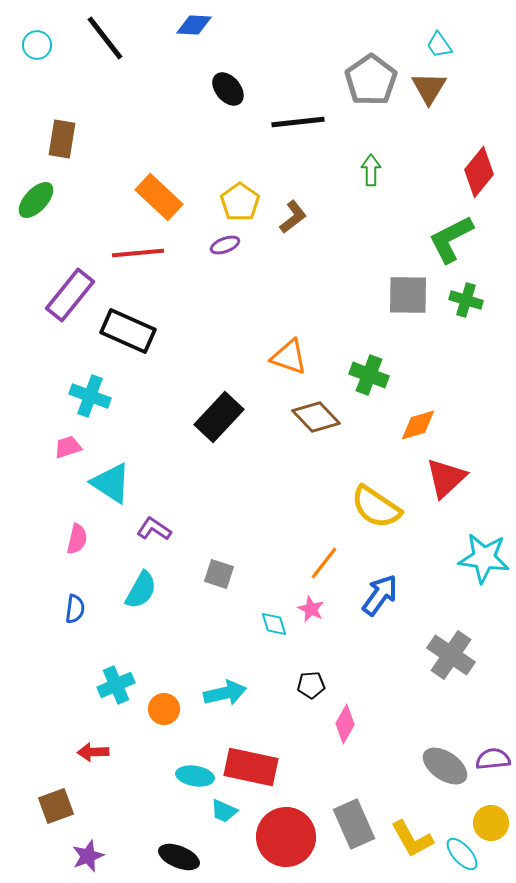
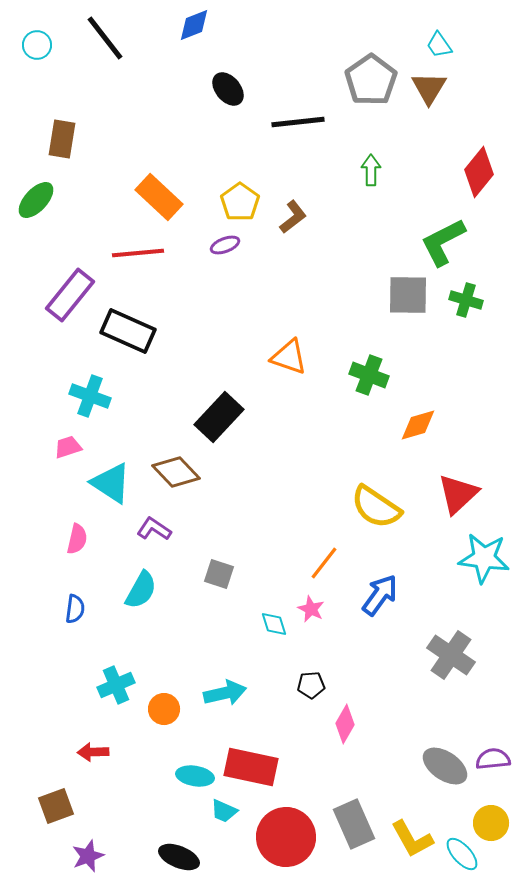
blue diamond at (194, 25): rotated 24 degrees counterclockwise
green L-shape at (451, 239): moved 8 px left, 3 px down
brown diamond at (316, 417): moved 140 px left, 55 px down
red triangle at (446, 478): moved 12 px right, 16 px down
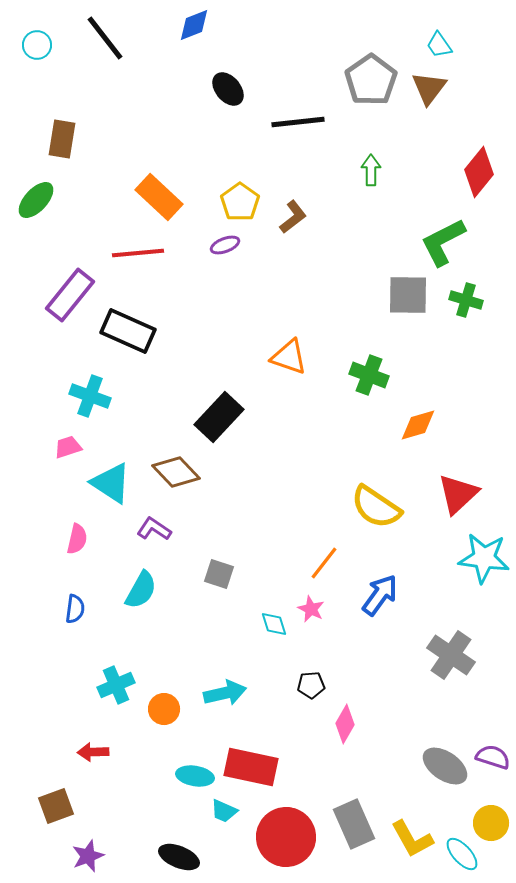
brown triangle at (429, 88): rotated 6 degrees clockwise
purple semicircle at (493, 759): moved 2 px up; rotated 24 degrees clockwise
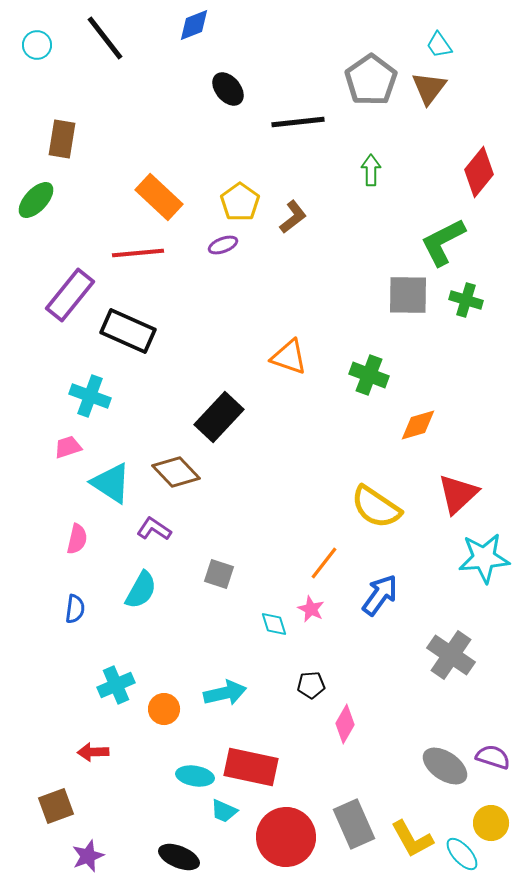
purple ellipse at (225, 245): moved 2 px left
cyan star at (484, 558): rotated 12 degrees counterclockwise
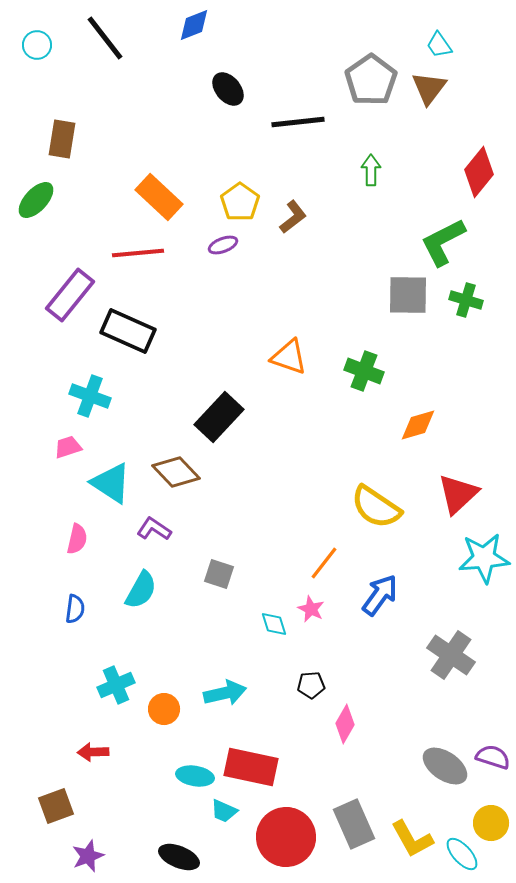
green cross at (369, 375): moved 5 px left, 4 px up
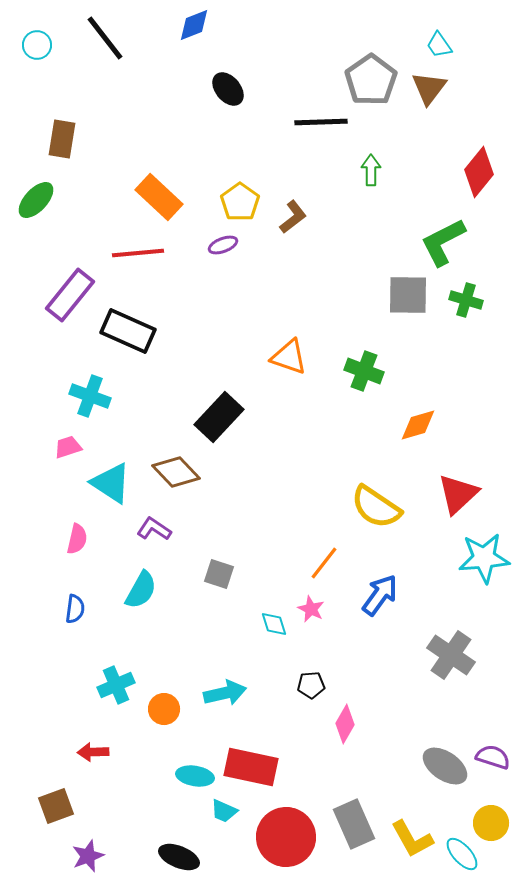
black line at (298, 122): moved 23 px right; rotated 4 degrees clockwise
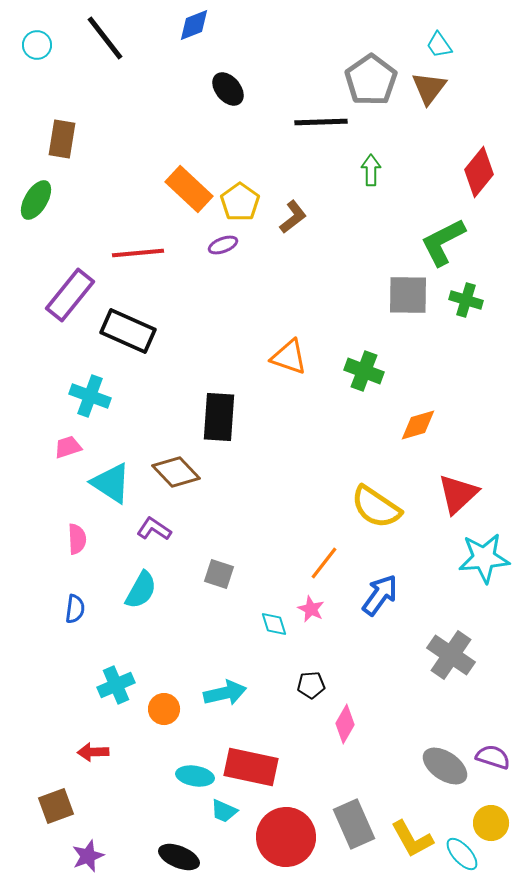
orange rectangle at (159, 197): moved 30 px right, 8 px up
green ellipse at (36, 200): rotated 12 degrees counterclockwise
black rectangle at (219, 417): rotated 39 degrees counterclockwise
pink semicircle at (77, 539): rotated 16 degrees counterclockwise
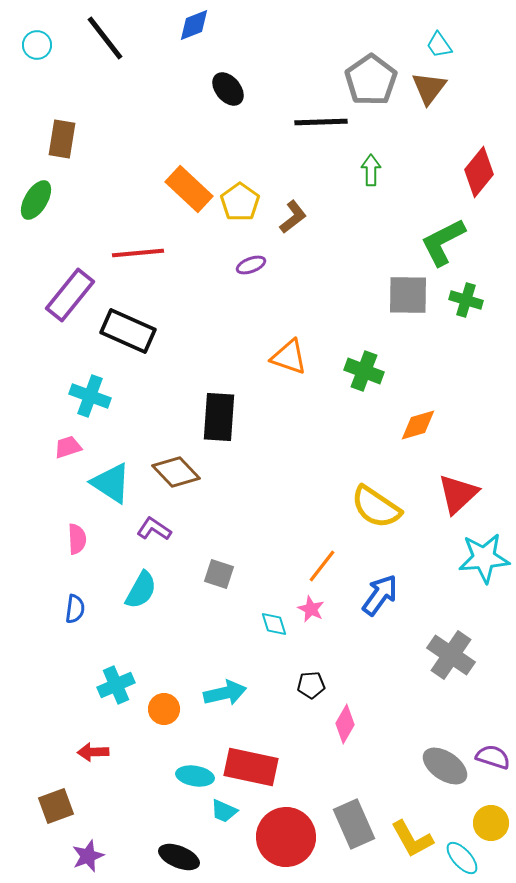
purple ellipse at (223, 245): moved 28 px right, 20 px down
orange line at (324, 563): moved 2 px left, 3 px down
cyan ellipse at (462, 854): moved 4 px down
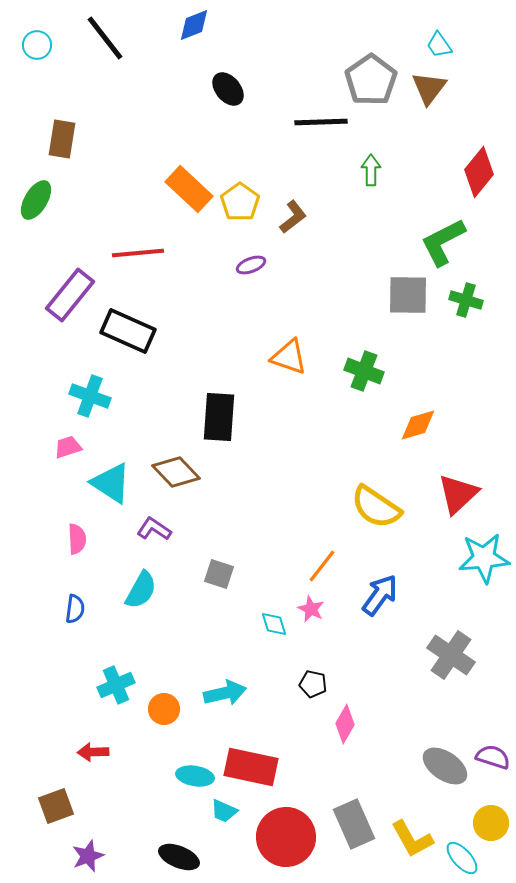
black pentagon at (311, 685): moved 2 px right, 1 px up; rotated 16 degrees clockwise
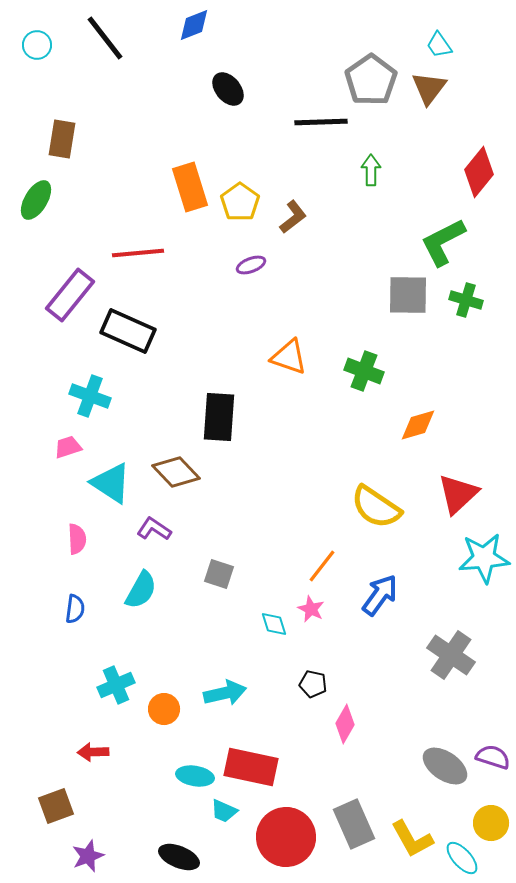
orange rectangle at (189, 189): moved 1 px right, 2 px up; rotated 30 degrees clockwise
